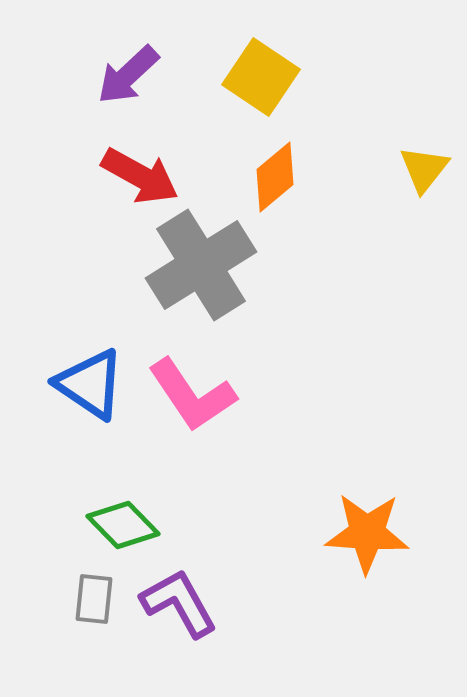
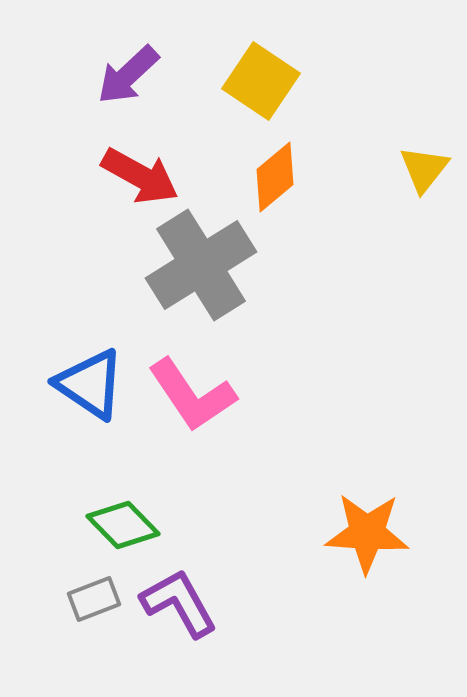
yellow square: moved 4 px down
gray rectangle: rotated 63 degrees clockwise
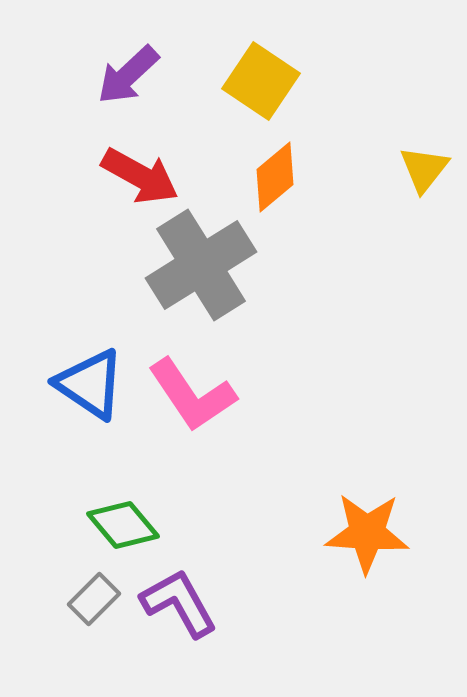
green diamond: rotated 4 degrees clockwise
gray rectangle: rotated 24 degrees counterclockwise
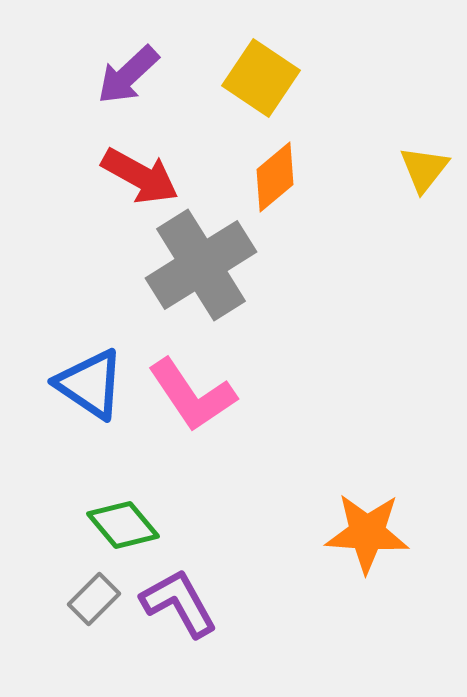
yellow square: moved 3 px up
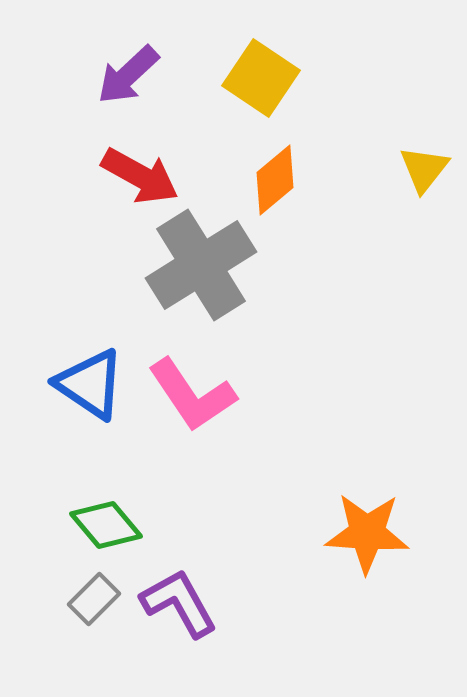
orange diamond: moved 3 px down
green diamond: moved 17 px left
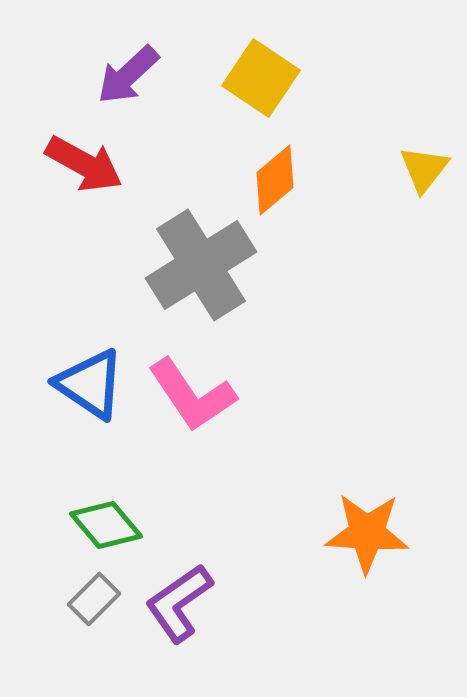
red arrow: moved 56 px left, 12 px up
purple L-shape: rotated 96 degrees counterclockwise
